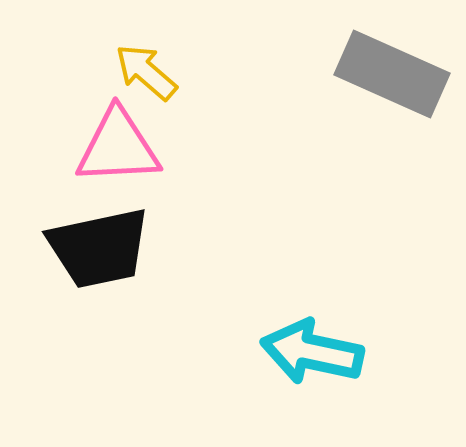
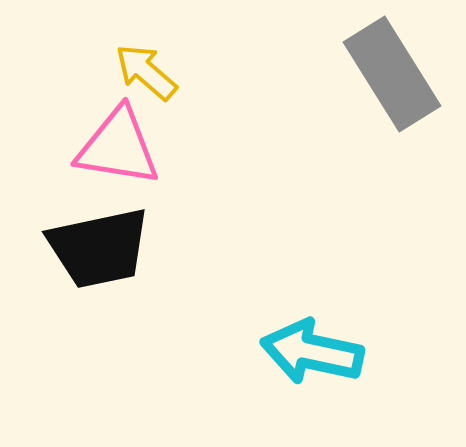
gray rectangle: rotated 34 degrees clockwise
pink triangle: rotated 12 degrees clockwise
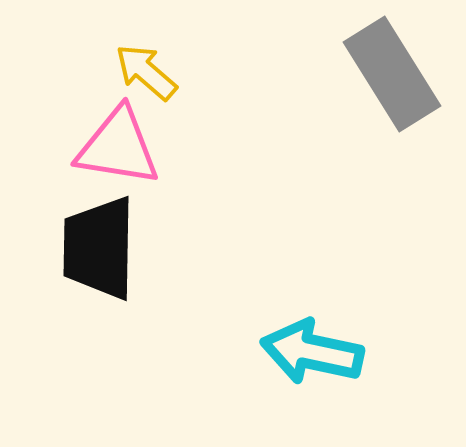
black trapezoid: rotated 103 degrees clockwise
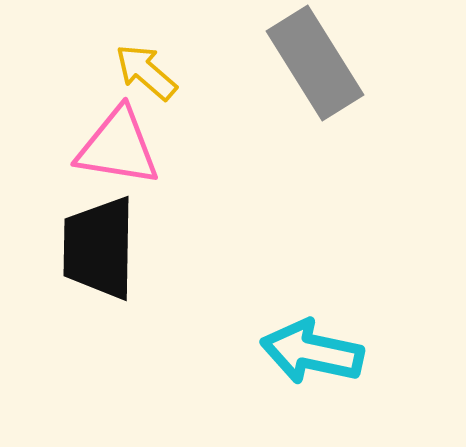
gray rectangle: moved 77 px left, 11 px up
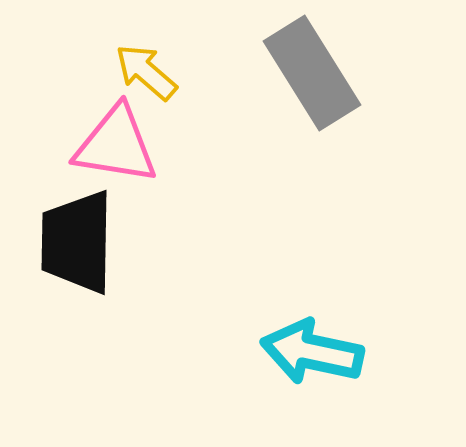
gray rectangle: moved 3 px left, 10 px down
pink triangle: moved 2 px left, 2 px up
black trapezoid: moved 22 px left, 6 px up
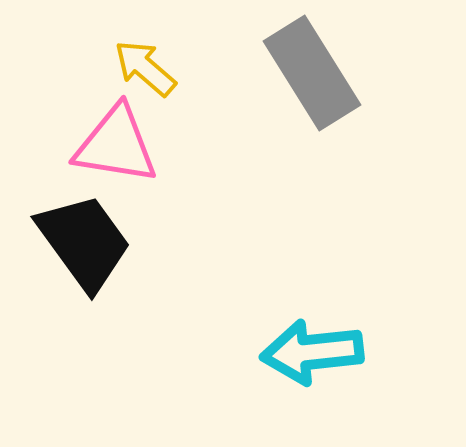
yellow arrow: moved 1 px left, 4 px up
black trapezoid: moved 7 px right; rotated 143 degrees clockwise
cyan arrow: rotated 18 degrees counterclockwise
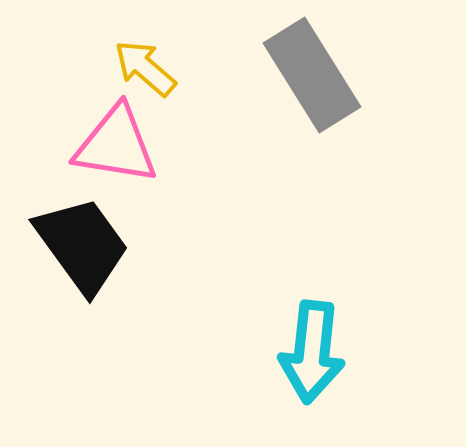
gray rectangle: moved 2 px down
black trapezoid: moved 2 px left, 3 px down
cyan arrow: rotated 78 degrees counterclockwise
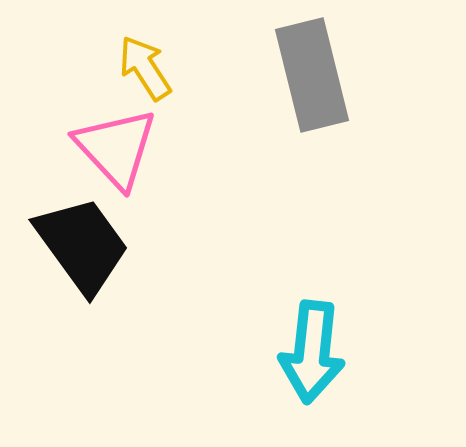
yellow arrow: rotated 16 degrees clockwise
gray rectangle: rotated 18 degrees clockwise
pink triangle: moved 3 px down; rotated 38 degrees clockwise
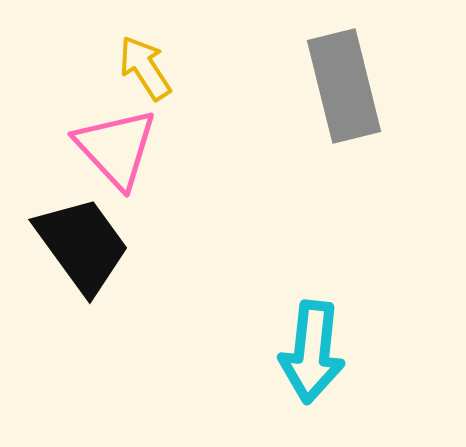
gray rectangle: moved 32 px right, 11 px down
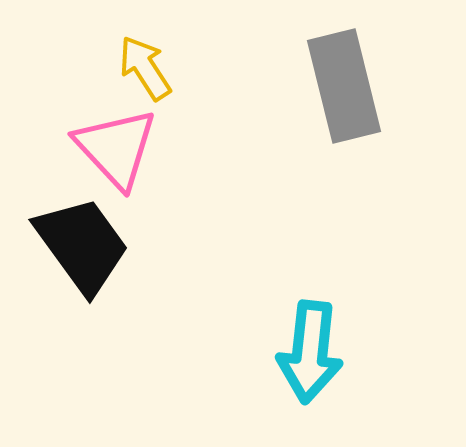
cyan arrow: moved 2 px left
